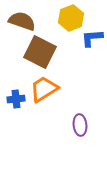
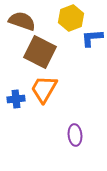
orange trapezoid: rotated 28 degrees counterclockwise
purple ellipse: moved 5 px left, 10 px down
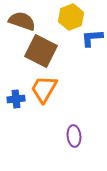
yellow hexagon: moved 1 px up
brown square: moved 1 px right, 1 px up
purple ellipse: moved 1 px left, 1 px down
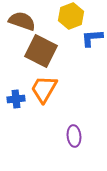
yellow hexagon: moved 1 px up
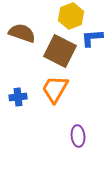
brown semicircle: moved 12 px down
brown square: moved 19 px right
orange trapezoid: moved 11 px right
blue cross: moved 2 px right, 2 px up
purple ellipse: moved 4 px right
